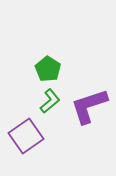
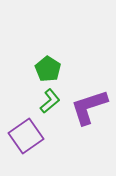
purple L-shape: moved 1 px down
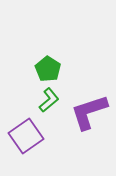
green L-shape: moved 1 px left, 1 px up
purple L-shape: moved 5 px down
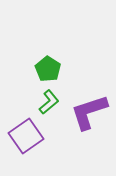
green L-shape: moved 2 px down
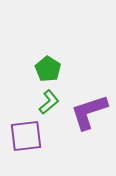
purple square: rotated 28 degrees clockwise
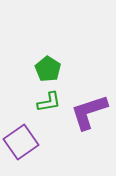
green L-shape: rotated 30 degrees clockwise
purple square: moved 5 px left, 6 px down; rotated 28 degrees counterclockwise
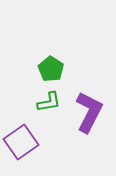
green pentagon: moved 3 px right
purple L-shape: rotated 135 degrees clockwise
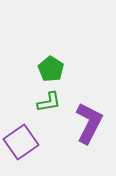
purple L-shape: moved 11 px down
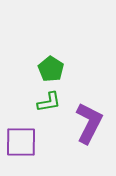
purple square: rotated 36 degrees clockwise
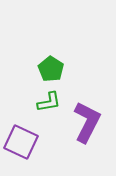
purple L-shape: moved 2 px left, 1 px up
purple square: rotated 24 degrees clockwise
